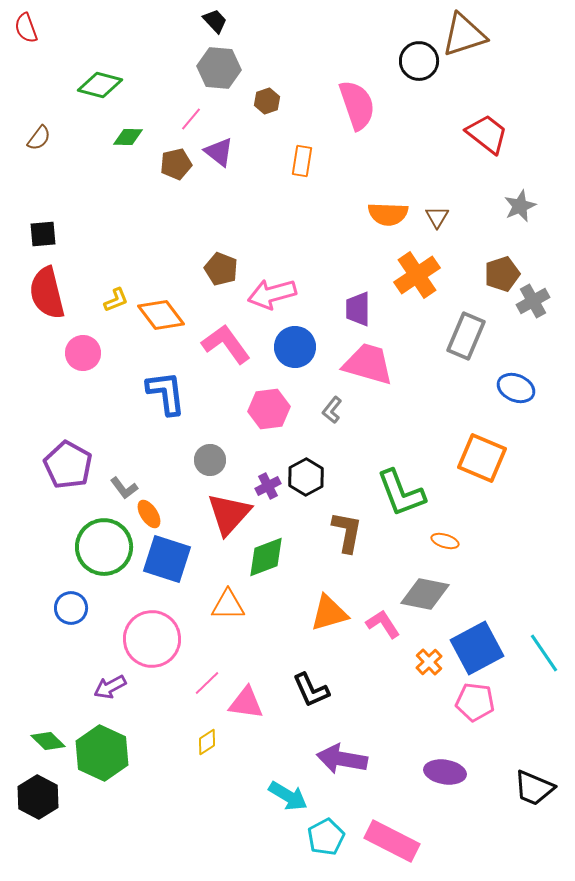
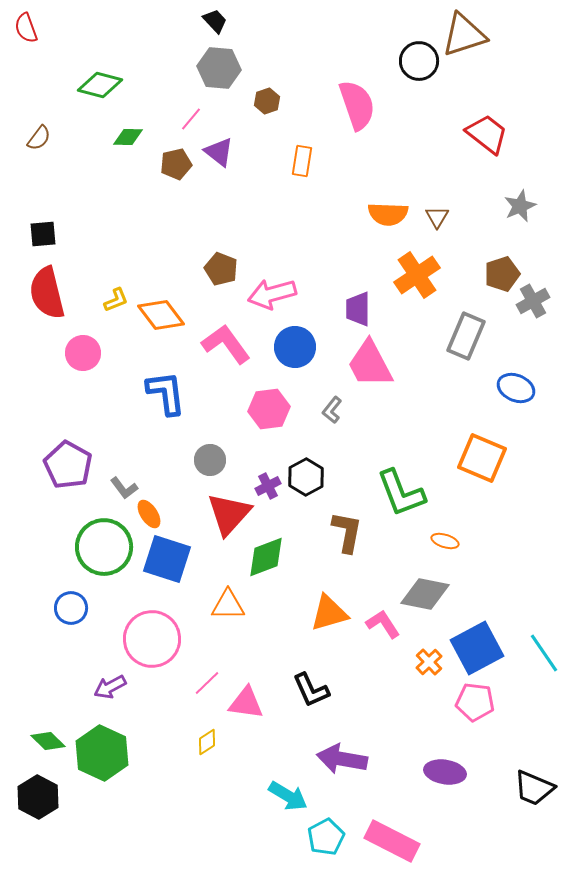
pink trapezoid at (368, 364): moved 2 px right; rotated 134 degrees counterclockwise
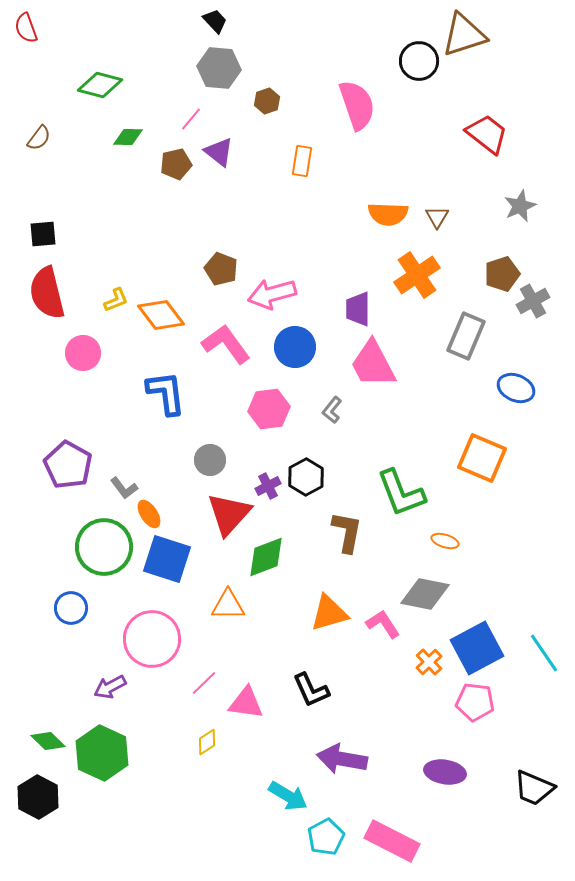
pink trapezoid at (370, 364): moved 3 px right
pink line at (207, 683): moved 3 px left
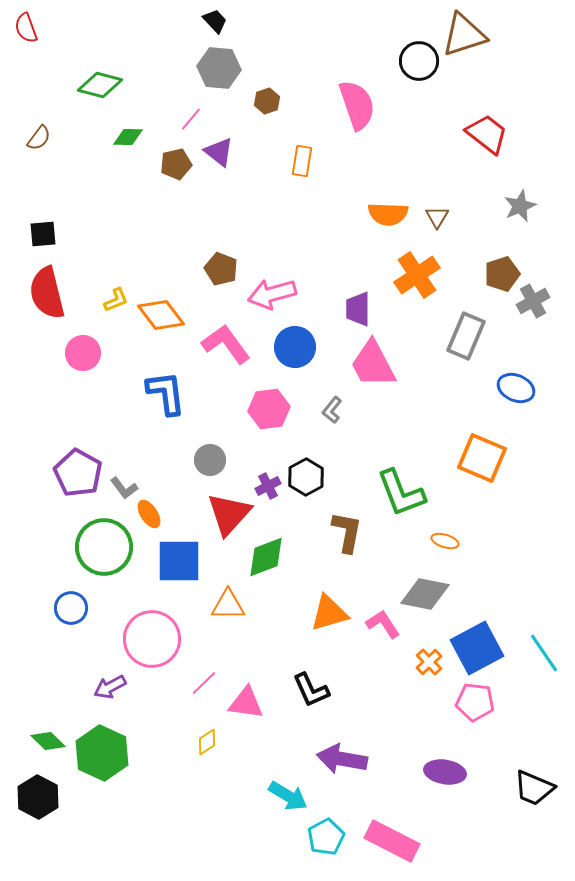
purple pentagon at (68, 465): moved 10 px right, 8 px down
blue square at (167, 559): moved 12 px right, 2 px down; rotated 18 degrees counterclockwise
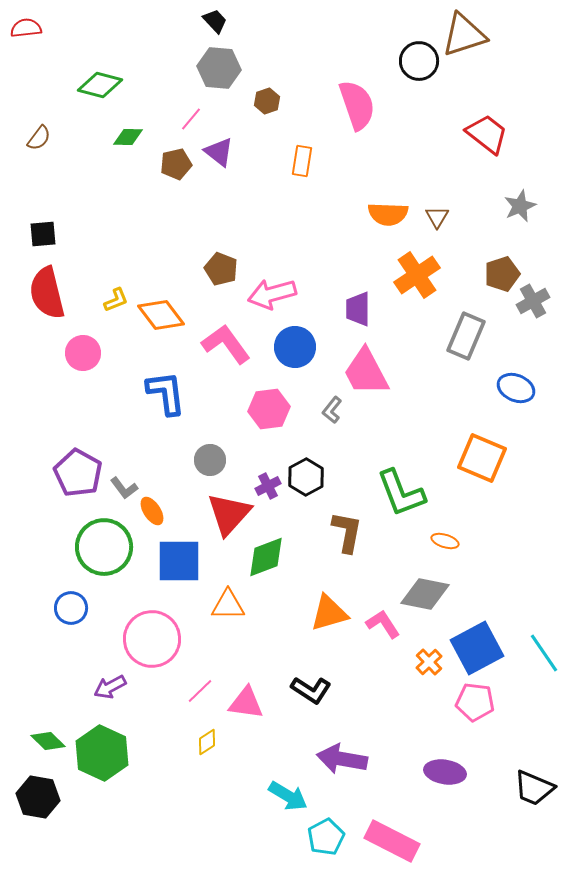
red semicircle at (26, 28): rotated 104 degrees clockwise
pink trapezoid at (373, 364): moved 7 px left, 8 px down
orange ellipse at (149, 514): moved 3 px right, 3 px up
pink line at (204, 683): moved 4 px left, 8 px down
black L-shape at (311, 690): rotated 33 degrees counterclockwise
black hexagon at (38, 797): rotated 18 degrees counterclockwise
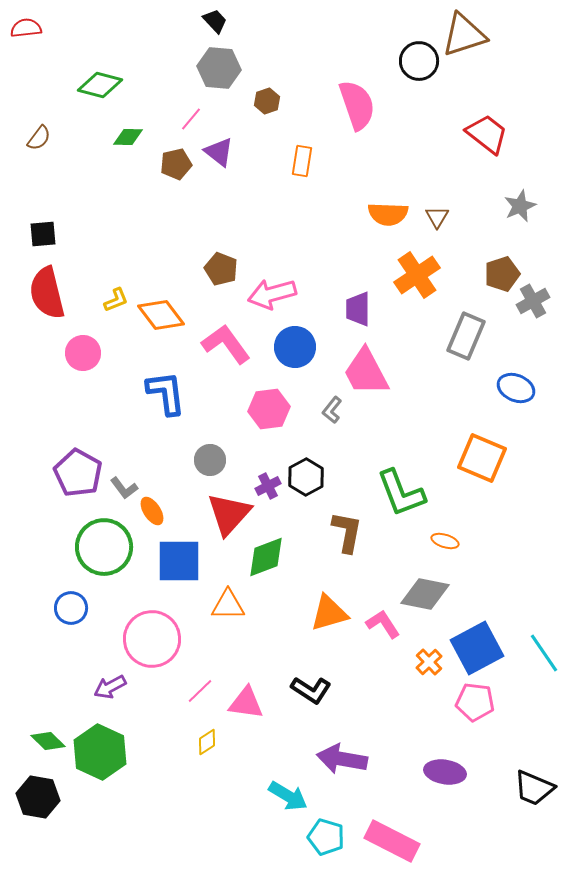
green hexagon at (102, 753): moved 2 px left, 1 px up
cyan pentagon at (326, 837): rotated 27 degrees counterclockwise
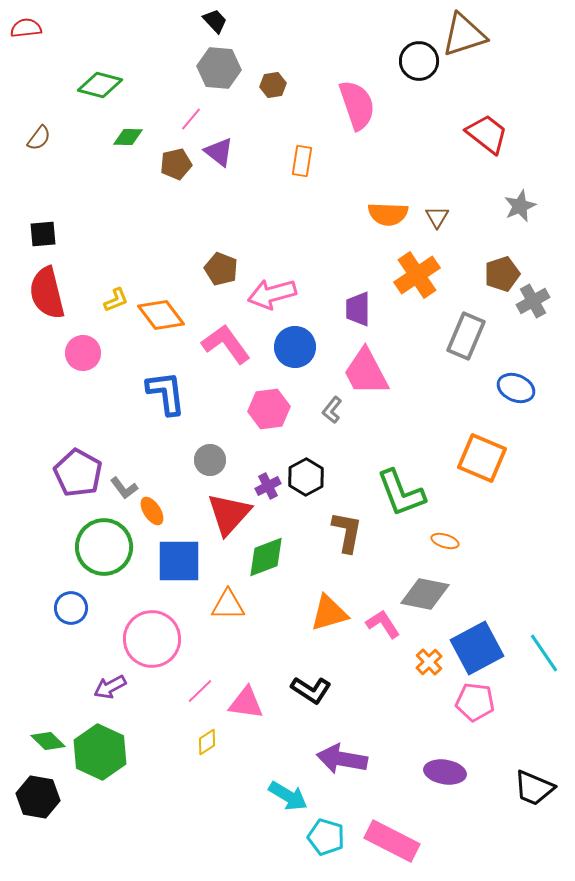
brown hexagon at (267, 101): moved 6 px right, 16 px up; rotated 10 degrees clockwise
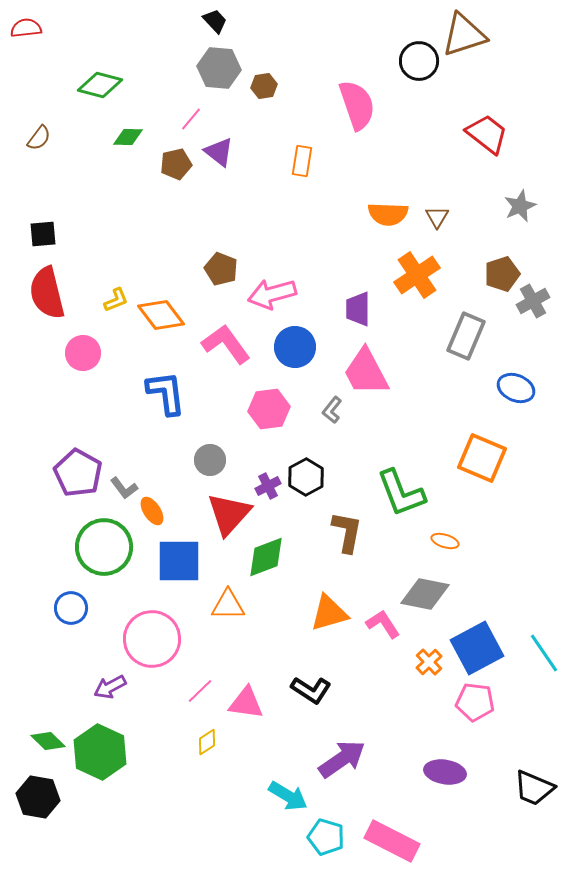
brown hexagon at (273, 85): moved 9 px left, 1 px down
purple arrow at (342, 759): rotated 135 degrees clockwise
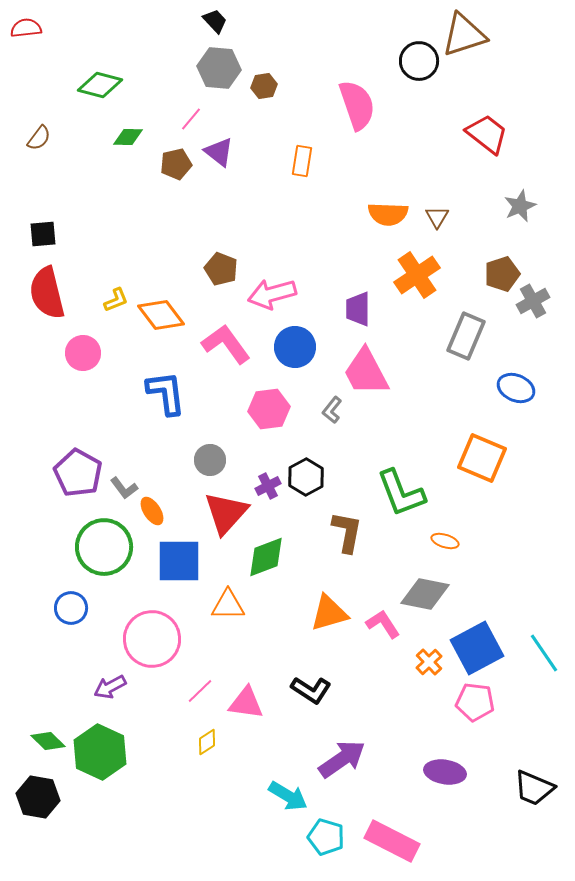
red triangle at (229, 514): moved 3 px left, 1 px up
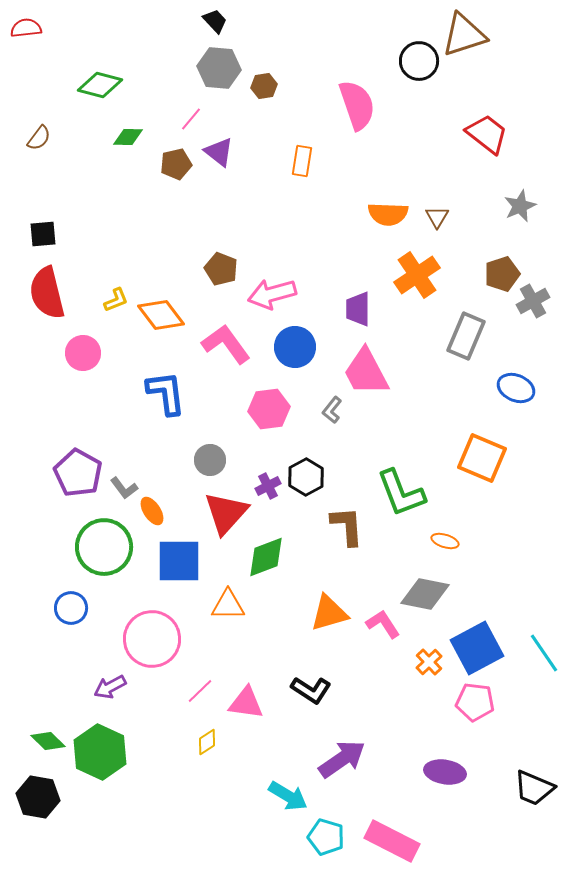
brown L-shape at (347, 532): moved 6 px up; rotated 15 degrees counterclockwise
